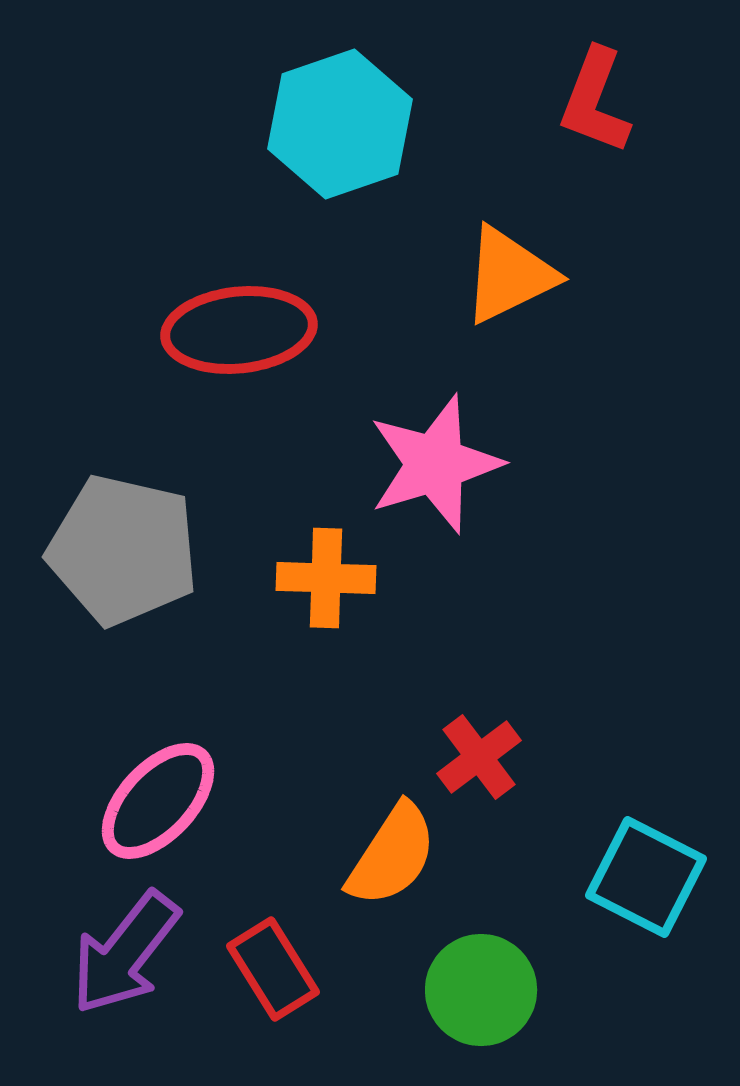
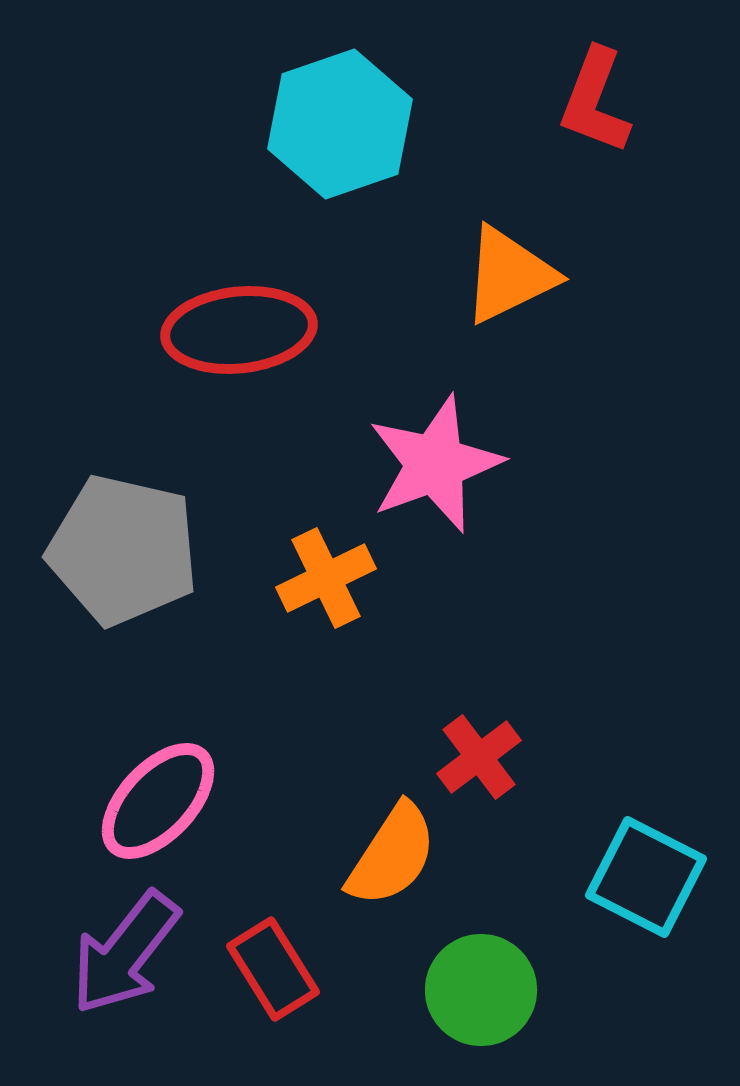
pink star: rotated 3 degrees counterclockwise
orange cross: rotated 28 degrees counterclockwise
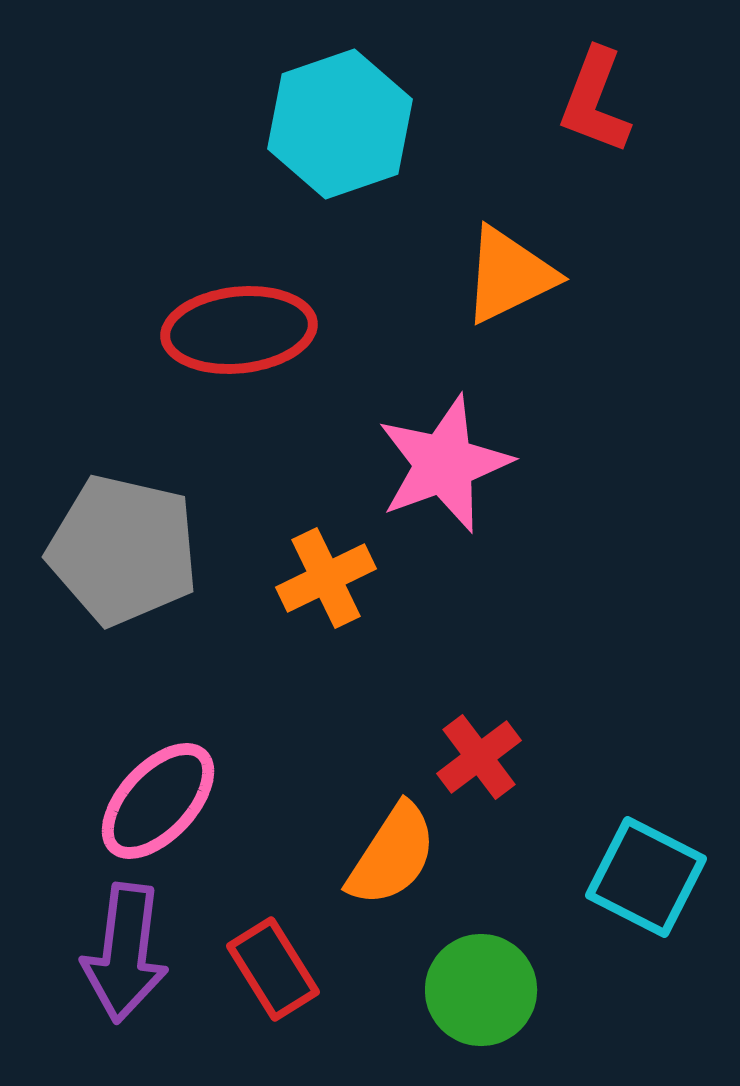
pink star: moved 9 px right
purple arrow: rotated 31 degrees counterclockwise
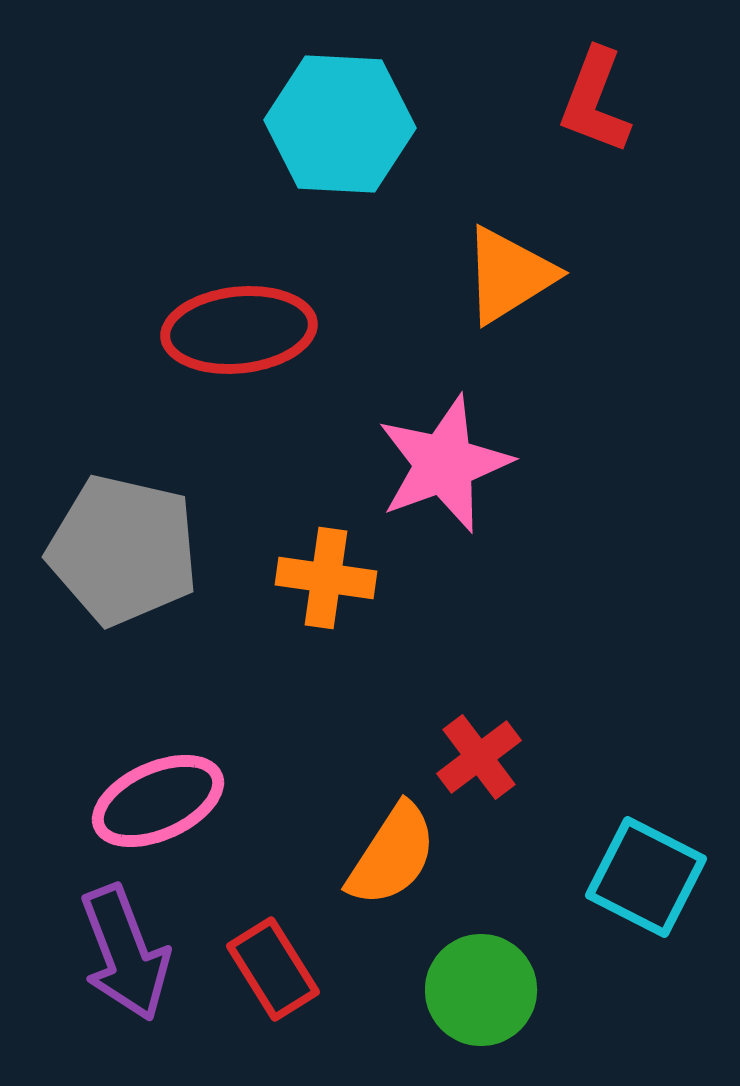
cyan hexagon: rotated 22 degrees clockwise
orange triangle: rotated 6 degrees counterclockwise
orange cross: rotated 34 degrees clockwise
pink ellipse: rotated 23 degrees clockwise
purple arrow: rotated 28 degrees counterclockwise
